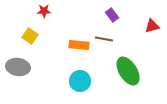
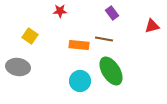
red star: moved 16 px right
purple rectangle: moved 2 px up
green ellipse: moved 17 px left
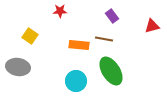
purple rectangle: moved 3 px down
cyan circle: moved 4 px left
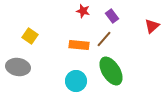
red star: moved 23 px right; rotated 16 degrees clockwise
red triangle: rotated 28 degrees counterclockwise
brown line: rotated 60 degrees counterclockwise
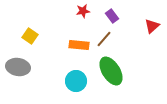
red star: rotated 24 degrees counterclockwise
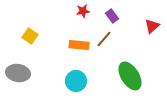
gray ellipse: moved 6 px down
green ellipse: moved 19 px right, 5 px down
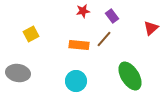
red triangle: moved 1 px left, 2 px down
yellow square: moved 1 px right, 2 px up; rotated 28 degrees clockwise
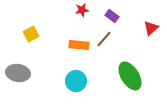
red star: moved 1 px left, 1 px up
purple rectangle: rotated 16 degrees counterclockwise
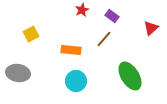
red star: rotated 16 degrees counterclockwise
orange rectangle: moved 8 px left, 5 px down
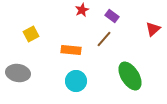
red triangle: moved 2 px right, 1 px down
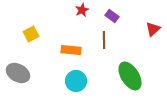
brown line: moved 1 px down; rotated 42 degrees counterclockwise
gray ellipse: rotated 20 degrees clockwise
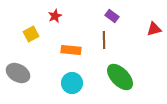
red star: moved 27 px left, 6 px down
red triangle: moved 1 px right; rotated 28 degrees clockwise
green ellipse: moved 10 px left, 1 px down; rotated 12 degrees counterclockwise
cyan circle: moved 4 px left, 2 px down
